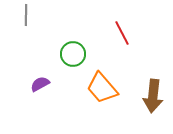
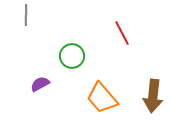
green circle: moved 1 px left, 2 px down
orange trapezoid: moved 10 px down
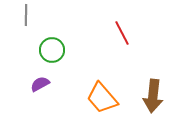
green circle: moved 20 px left, 6 px up
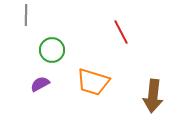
red line: moved 1 px left, 1 px up
orange trapezoid: moved 9 px left, 16 px up; rotated 32 degrees counterclockwise
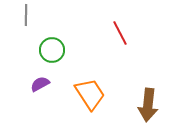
red line: moved 1 px left, 1 px down
orange trapezoid: moved 3 px left, 12 px down; rotated 140 degrees counterclockwise
brown arrow: moved 5 px left, 9 px down
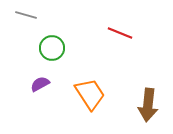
gray line: rotated 75 degrees counterclockwise
red line: rotated 40 degrees counterclockwise
green circle: moved 2 px up
